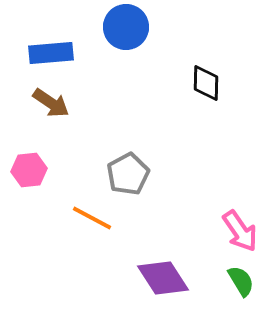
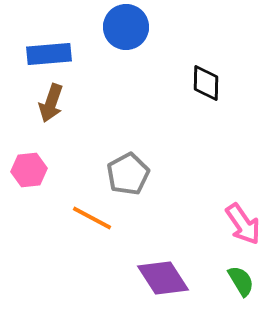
blue rectangle: moved 2 px left, 1 px down
brown arrow: rotated 75 degrees clockwise
pink arrow: moved 3 px right, 7 px up
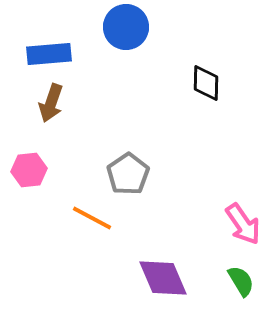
gray pentagon: rotated 6 degrees counterclockwise
purple diamond: rotated 10 degrees clockwise
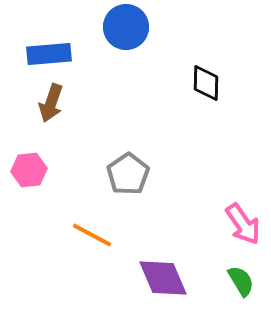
orange line: moved 17 px down
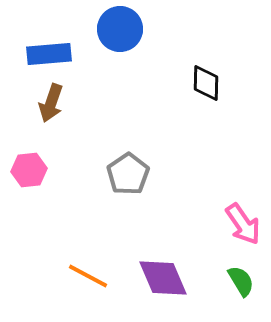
blue circle: moved 6 px left, 2 px down
orange line: moved 4 px left, 41 px down
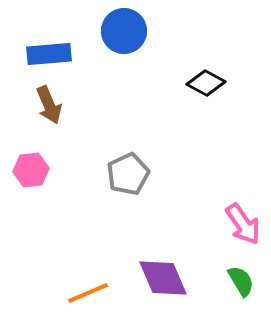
blue circle: moved 4 px right, 2 px down
black diamond: rotated 63 degrees counterclockwise
brown arrow: moved 2 px left, 2 px down; rotated 42 degrees counterclockwise
pink hexagon: moved 2 px right
gray pentagon: rotated 9 degrees clockwise
orange line: moved 17 px down; rotated 51 degrees counterclockwise
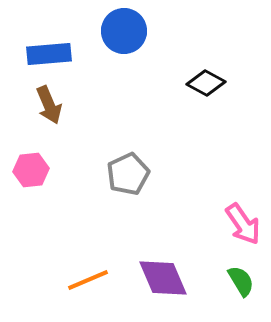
orange line: moved 13 px up
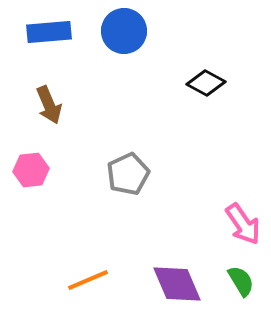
blue rectangle: moved 22 px up
purple diamond: moved 14 px right, 6 px down
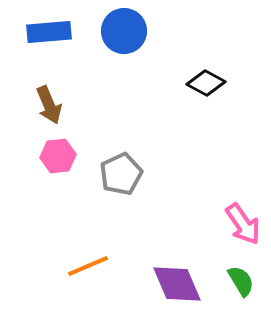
pink hexagon: moved 27 px right, 14 px up
gray pentagon: moved 7 px left
orange line: moved 14 px up
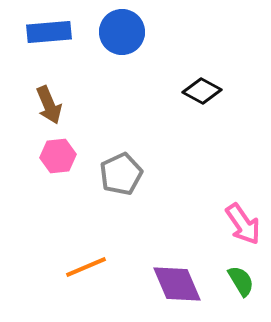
blue circle: moved 2 px left, 1 px down
black diamond: moved 4 px left, 8 px down
orange line: moved 2 px left, 1 px down
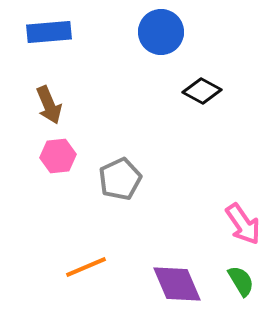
blue circle: moved 39 px right
gray pentagon: moved 1 px left, 5 px down
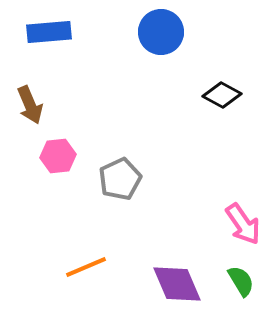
black diamond: moved 20 px right, 4 px down
brown arrow: moved 19 px left
